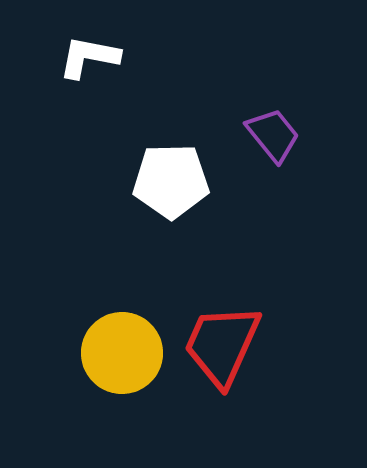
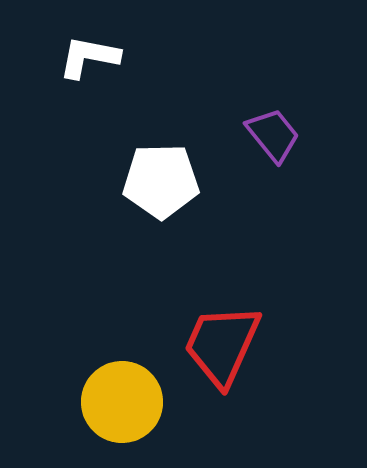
white pentagon: moved 10 px left
yellow circle: moved 49 px down
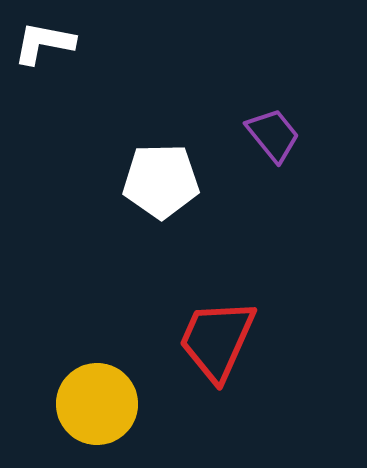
white L-shape: moved 45 px left, 14 px up
red trapezoid: moved 5 px left, 5 px up
yellow circle: moved 25 px left, 2 px down
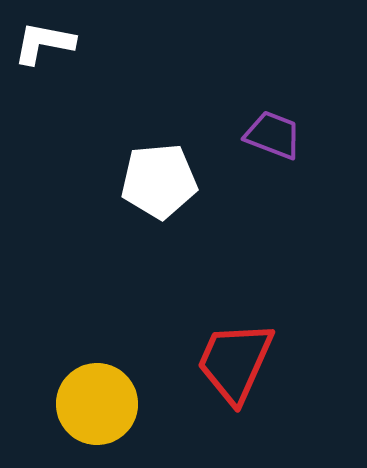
purple trapezoid: rotated 30 degrees counterclockwise
white pentagon: moved 2 px left; rotated 4 degrees counterclockwise
red trapezoid: moved 18 px right, 22 px down
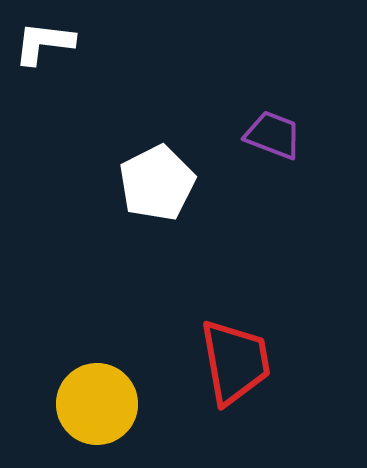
white L-shape: rotated 4 degrees counterclockwise
white pentagon: moved 2 px left, 2 px down; rotated 22 degrees counterclockwise
red trapezoid: rotated 146 degrees clockwise
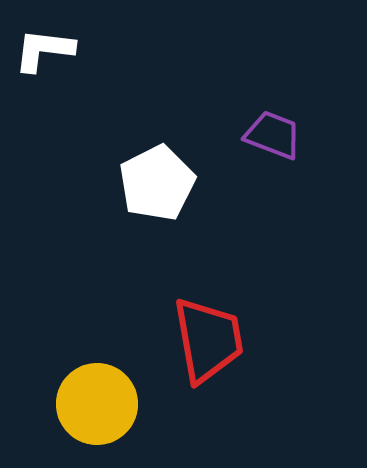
white L-shape: moved 7 px down
red trapezoid: moved 27 px left, 22 px up
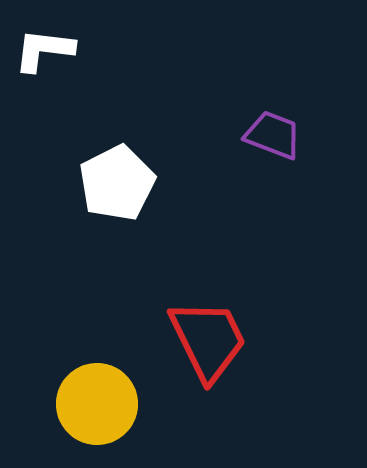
white pentagon: moved 40 px left
red trapezoid: rotated 16 degrees counterclockwise
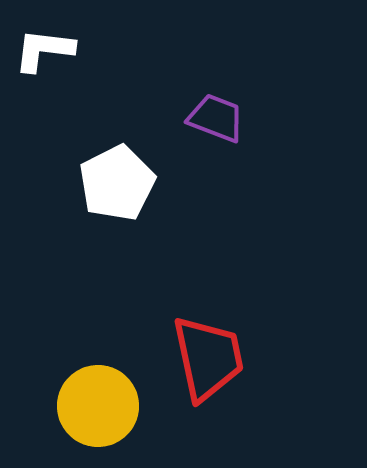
purple trapezoid: moved 57 px left, 17 px up
red trapezoid: moved 18 px down; rotated 14 degrees clockwise
yellow circle: moved 1 px right, 2 px down
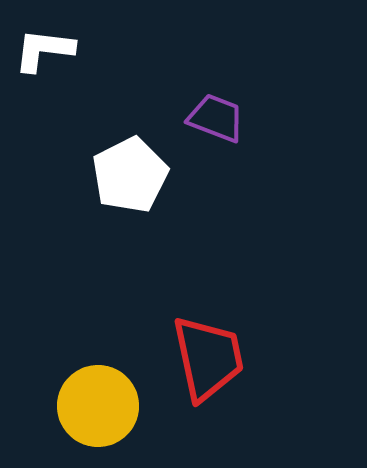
white pentagon: moved 13 px right, 8 px up
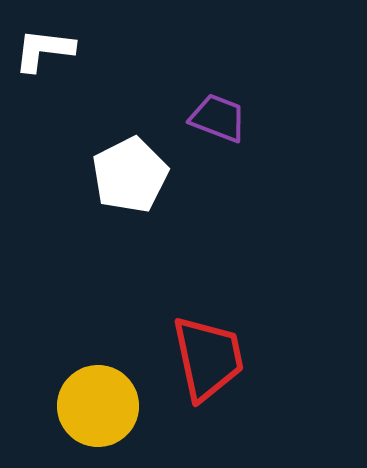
purple trapezoid: moved 2 px right
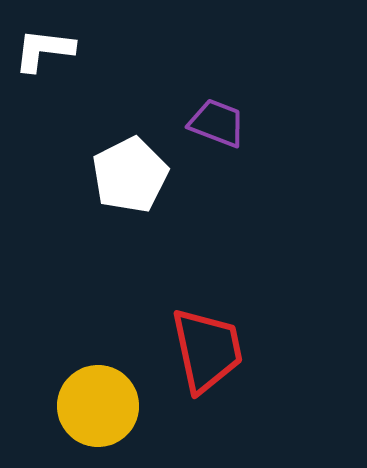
purple trapezoid: moved 1 px left, 5 px down
red trapezoid: moved 1 px left, 8 px up
